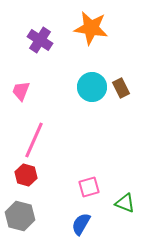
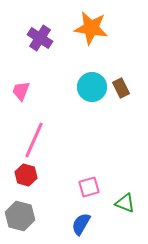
purple cross: moved 2 px up
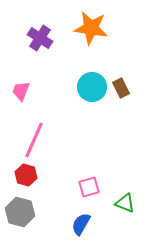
gray hexagon: moved 4 px up
